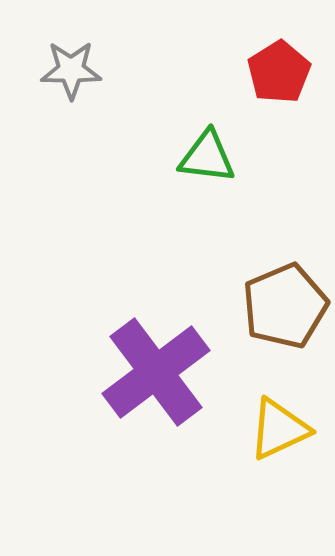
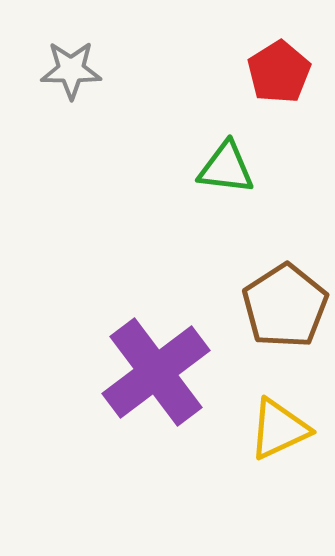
green triangle: moved 19 px right, 11 px down
brown pentagon: rotated 10 degrees counterclockwise
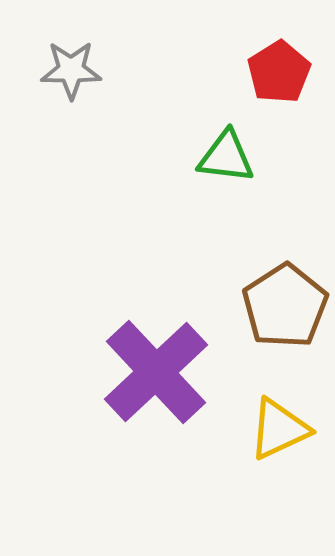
green triangle: moved 11 px up
purple cross: rotated 6 degrees counterclockwise
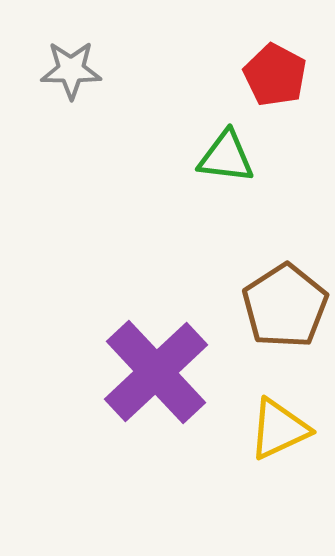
red pentagon: moved 4 px left, 3 px down; rotated 12 degrees counterclockwise
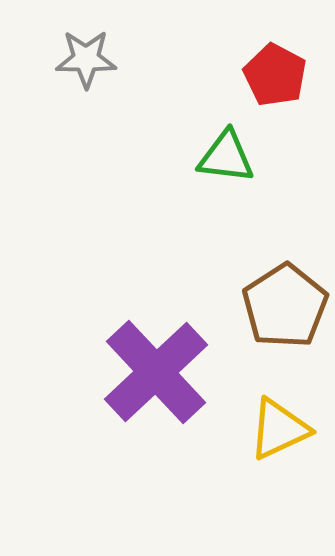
gray star: moved 15 px right, 11 px up
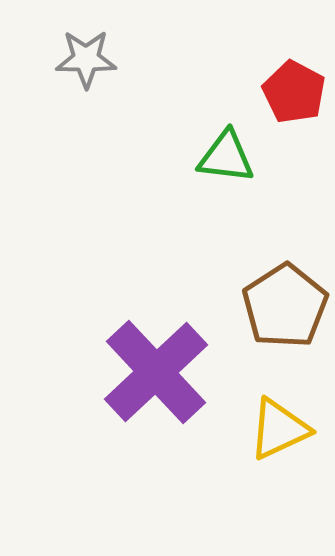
red pentagon: moved 19 px right, 17 px down
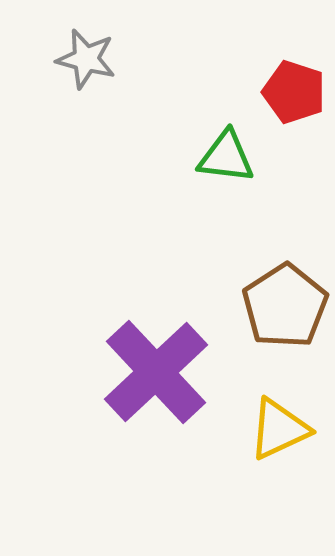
gray star: rotated 14 degrees clockwise
red pentagon: rotated 10 degrees counterclockwise
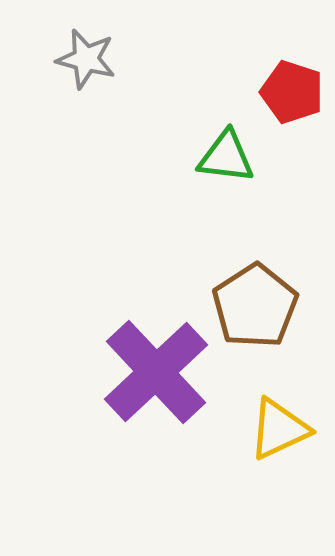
red pentagon: moved 2 px left
brown pentagon: moved 30 px left
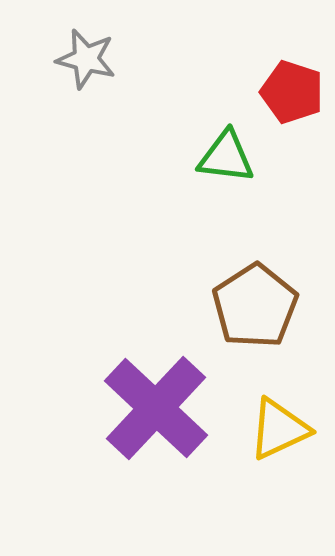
purple cross: moved 36 px down; rotated 4 degrees counterclockwise
